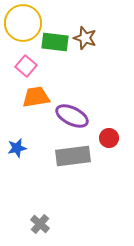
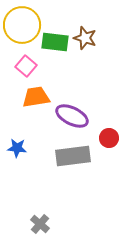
yellow circle: moved 1 px left, 2 px down
blue star: rotated 18 degrees clockwise
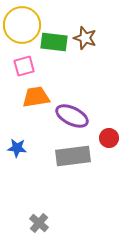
green rectangle: moved 1 px left
pink square: moved 2 px left; rotated 35 degrees clockwise
gray cross: moved 1 px left, 1 px up
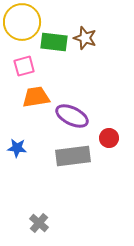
yellow circle: moved 3 px up
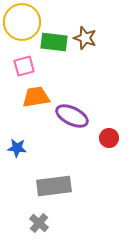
gray rectangle: moved 19 px left, 30 px down
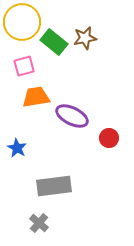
brown star: rotated 30 degrees counterclockwise
green rectangle: rotated 32 degrees clockwise
blue star: rotated 24 degrees clockwise
